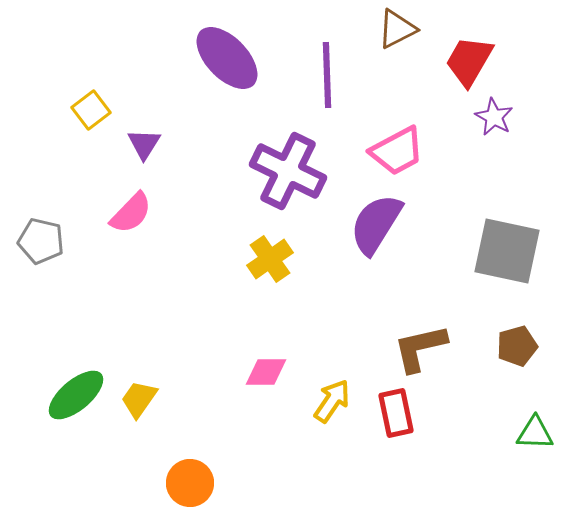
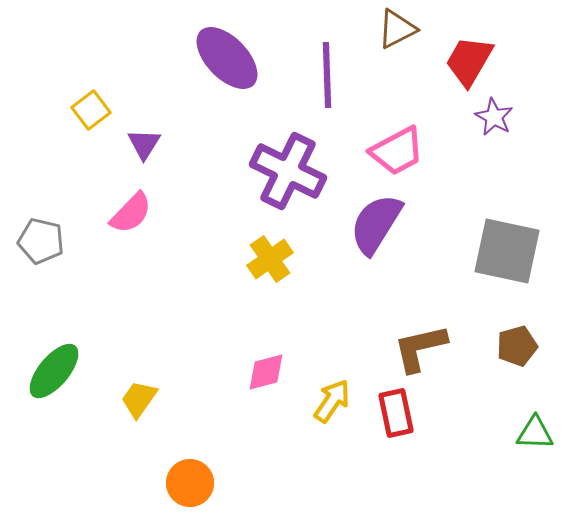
pink diamond: rotated 15 degrees counterclockwise
green ellipse: moved 22 px left, 24 px up; rotated 10 degrees counterclockwise
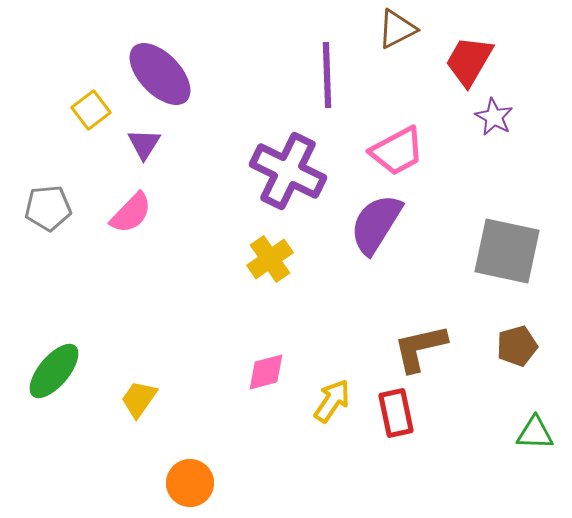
purple ellipse: moved 67 px left, 16 px down
gray pentagon: moved 7 px right, 33 px up; rotated 18 degrees counterclockwise
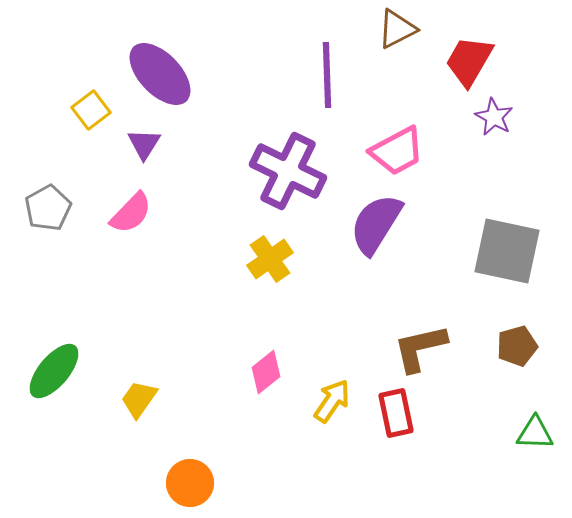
gray pentagon: rotated 24 degrees counterclockwise
pink diamond: rotated 24 degrees counterclockwise
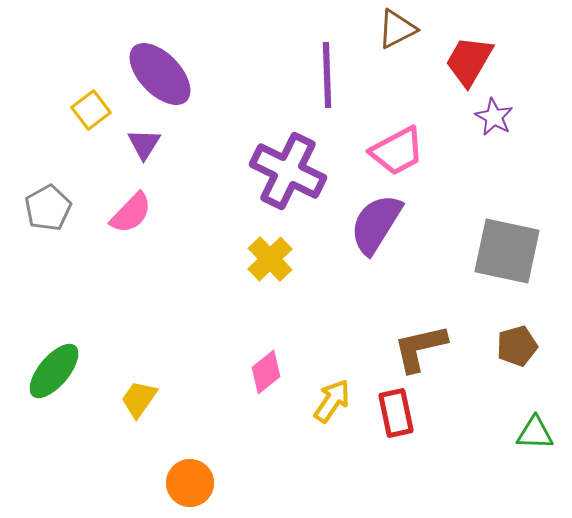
yellow cross: rotated 9 degrees counterclockwise
